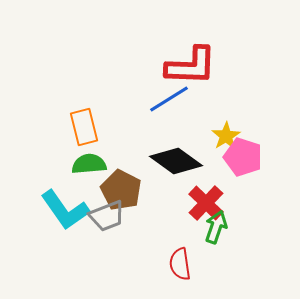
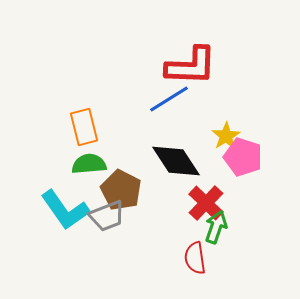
black diamond: rotated 21 degrees clockwise
red semicircle: moved 15 px right, 6 px up
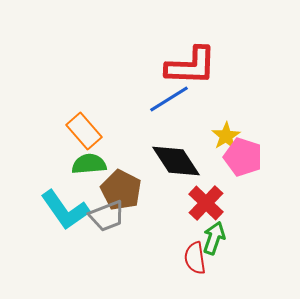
orange rectangle: moved 4 px down; rotated 27 degrees counterclockwise
green arrow: moved 2 px left, 11 px down
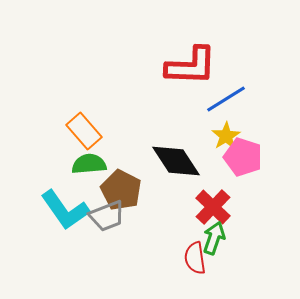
blue line: moved 57 px right
red cross: moved 7 px right, 4 px down
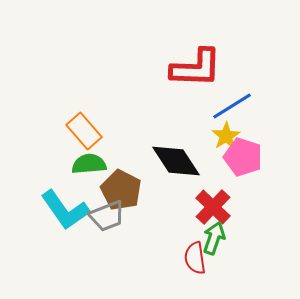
red L-shape: moved 5 px right, 2 px down
blue line: moved 6 px right, 7 px down
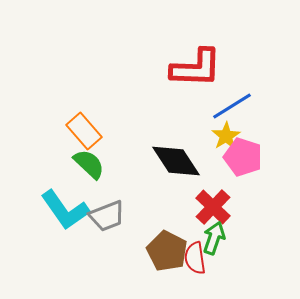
green semicircle: rotated 48 degrees clockwise
brown pentagon: moved 46 px right, 61 px down
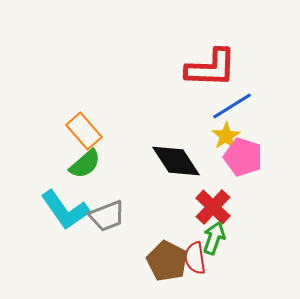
red L-shape: moved 15 px right
green semicircle: moved 4 px left; rotated 96 degrees clockwise
brown pentagon: moved 10 px down
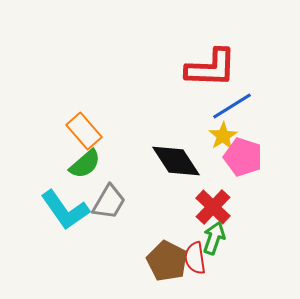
yellow star: moved 3 px left
gray trapezoid: moved 2 px right, 14 px up; rotated 39 degrees counterclockwise
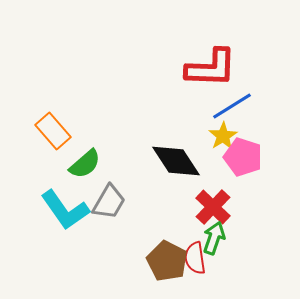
orange rectangle: moved 31 px left
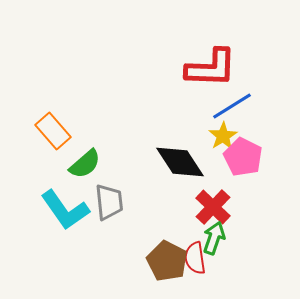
pink pentagon: rotated 9 degrees clockwise
black diamond: moved 4 px right, 1 px down
gray trapezoid: rotated 36 degrees counterclockwise
